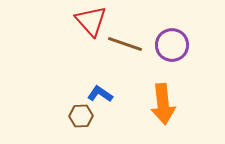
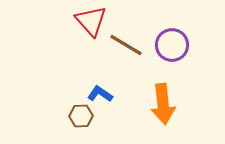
brown line: moved 1 px right, 1 px down; rotated 12 degrees clockwise
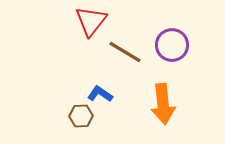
red triangle: rotated 20 degrees clockwise
brown line: moved 1 px left, 7 px down
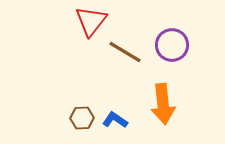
blue L-shape: moved 15 px right, 26 px down
brown hexagon: moved 1 px right, 2 px down
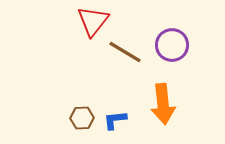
red triangle: moved 2 px right
blue L-shape: rotated 40 degrees counterclockwise
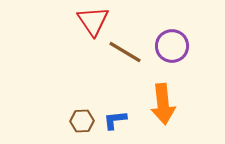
red triangle: rotated 12 degrees counterclockwise
purple circle: moved 1 px down
brown hexagon: moved 3 px down
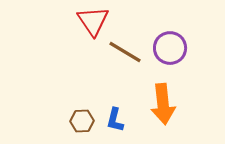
purple circle: moved 2 px left, 2 px down
blue L-shape: rotated 70 degrees counterclockwise
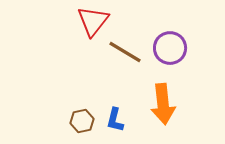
red triangle: rotated 12 degrees clockwise
brown hexagon: rotated 10 degrees counterclockwise
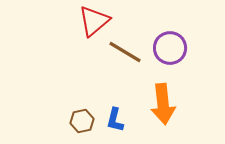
red triangle: moved 1 px right; rotated 12 degrees clockwise
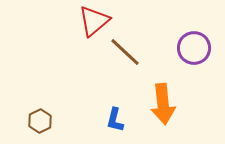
purple circle: moved 24 px right
brown line: rotated 12 degrees clockwise
brown hexagon: moved 42 px left; rotated 15 degrees counterclockwise
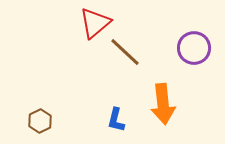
red triangle: moved 1 px right, 2 px down
blue L-shape: moved 1 px right
